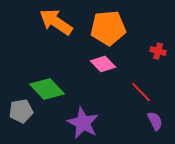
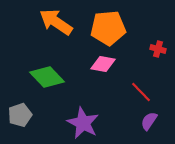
red cross: moved 2 px up
pink diamond: rotated 35 degrees counterclockwise
green diamond: moved 12 px up
gray pentagon: moved 1 px left, 4 px down; rotated 10 degrees counterclockwise
purple semicircle: moved 6 px left; rotated 120 degrees counterclockwise
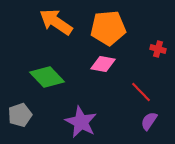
purple star: moved 2 px left, 1 px up
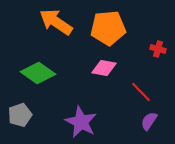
pink diamond: moved 1 px right, 4 px down
green diamond: moved 9 px left, 4 px up; rotated 12 degrees counterclockwise
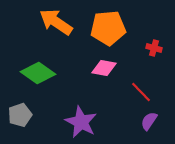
red cross: moved 4 px left, 1 px up
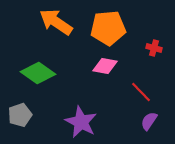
pink diamond: moved 1 px right, 2 px up
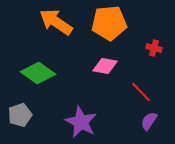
orange pentagon: moved 1 px right, 5 px up
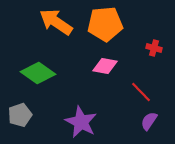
orange pentagon: moved 4 px left, 1 px down
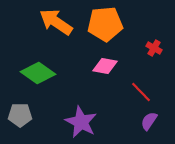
red cross: rotated 14 degrees clockwise
gray pentagon: rotated 20 degrees clockwise
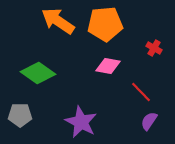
orange arrow: moved 2 px right, 1 px up
pink diamond: moved 3 px right
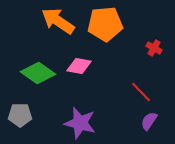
pink diamond: moved 29 px left
purple star: moved 1 px left, 1 px down; rotated 12 degrees counterclockwise
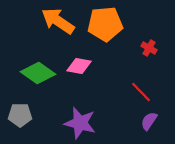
red cross: moved 5 px left
